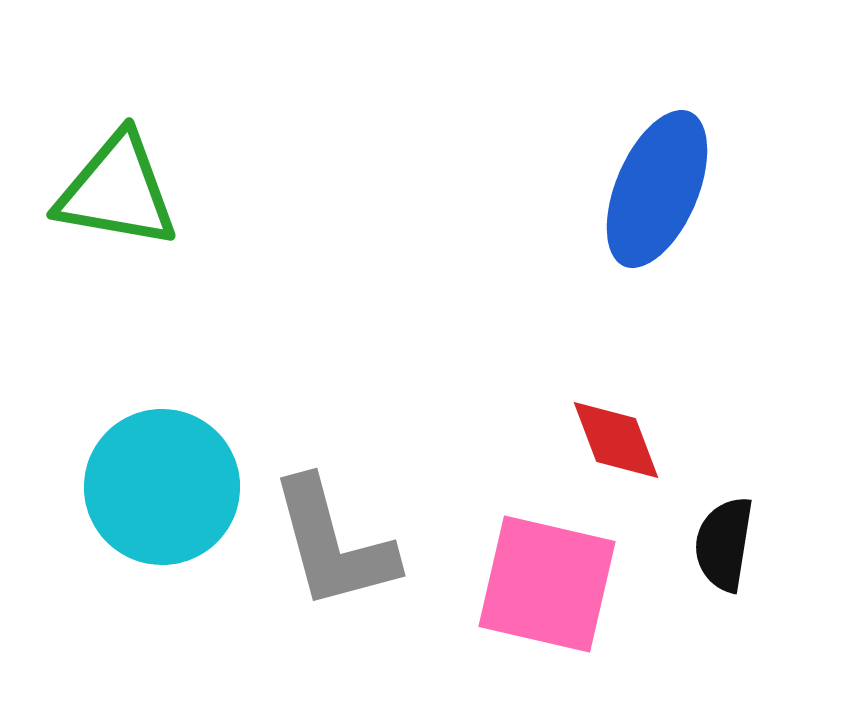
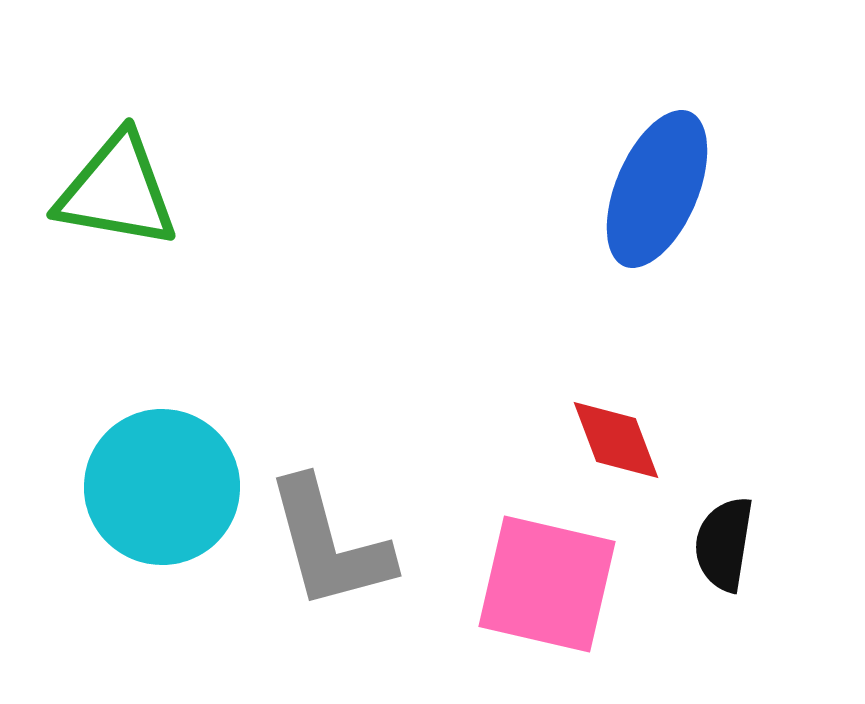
gray L-shape: moved 4 px left
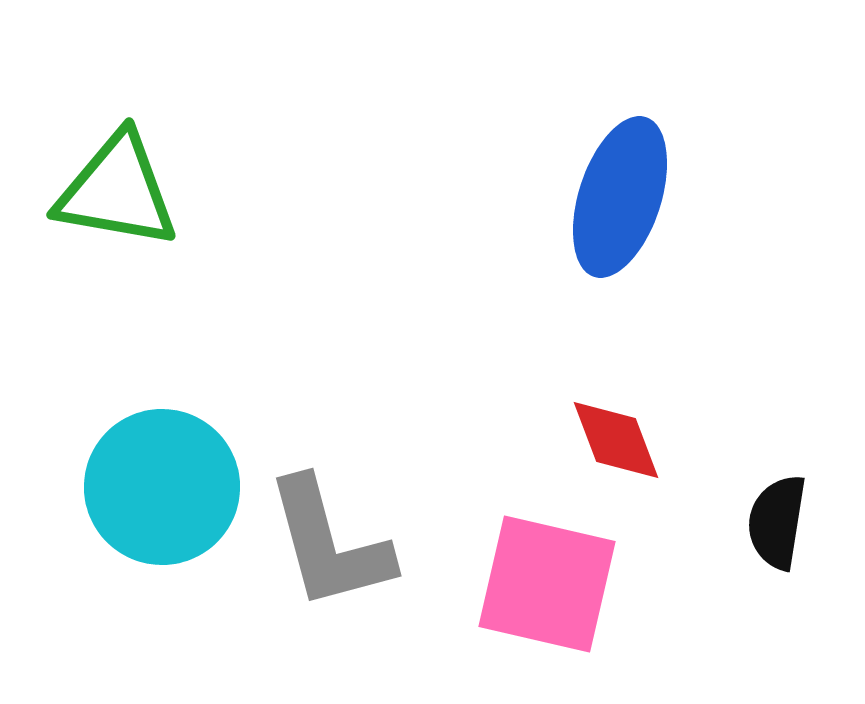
blue ellipse: moved 37 px left, 8 px down; rotated 5 degrees counterclockwise
black semicircle: moved 53 px right, 22 px up
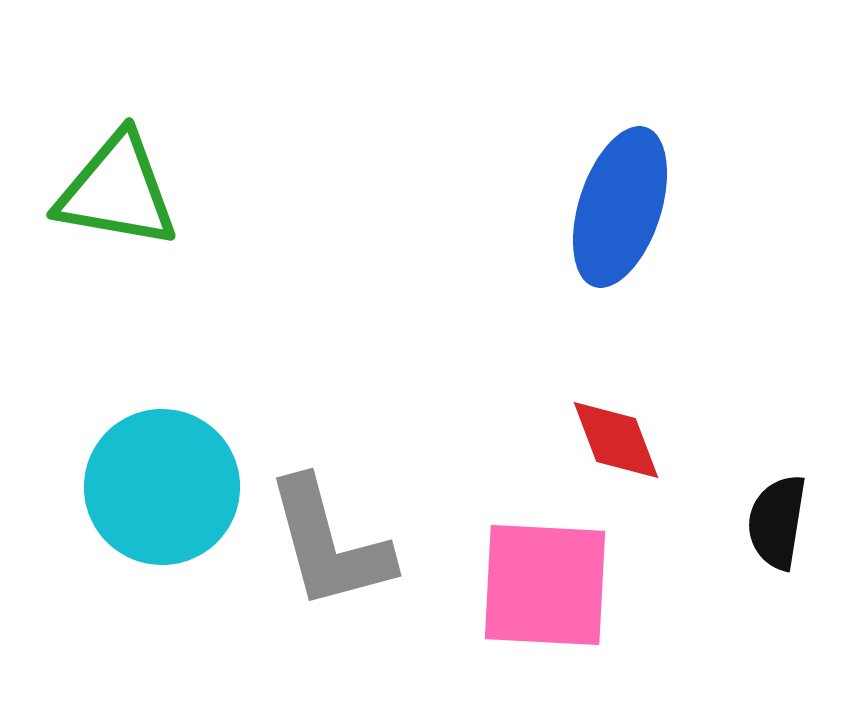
blue ellipse: moved 10 px down
pink square: moved 2 px left, 1 px down; rotated 10 degrees counterclockwise
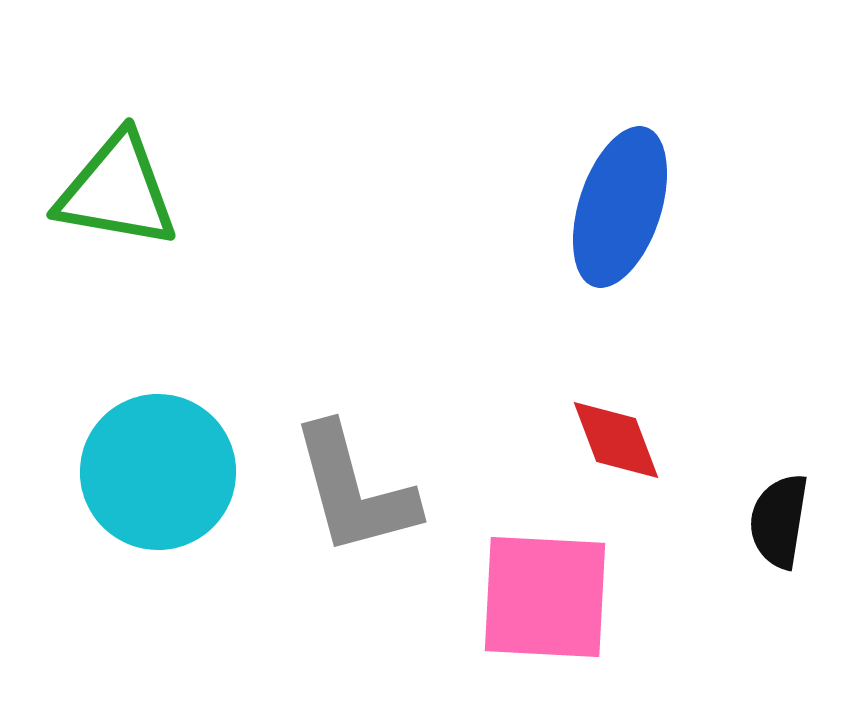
cyan circle: moved 4 px left, 15 px up
black semicircle: moved 2 px right, 1 px up
gray L-shape: moved 25 px right, 54 px up
pink square: moved 12 px down
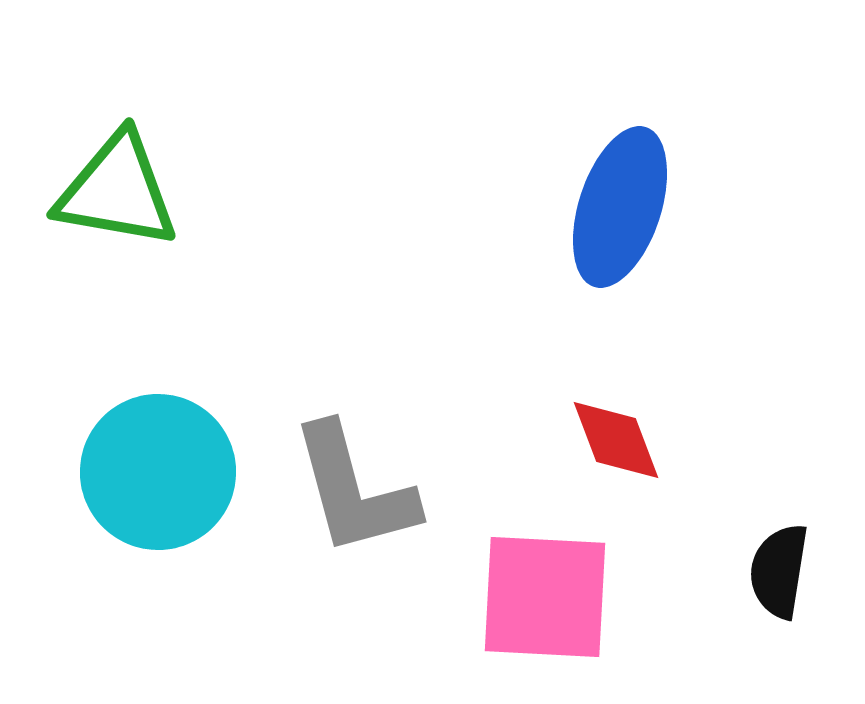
black semicircle: moved 50 px down
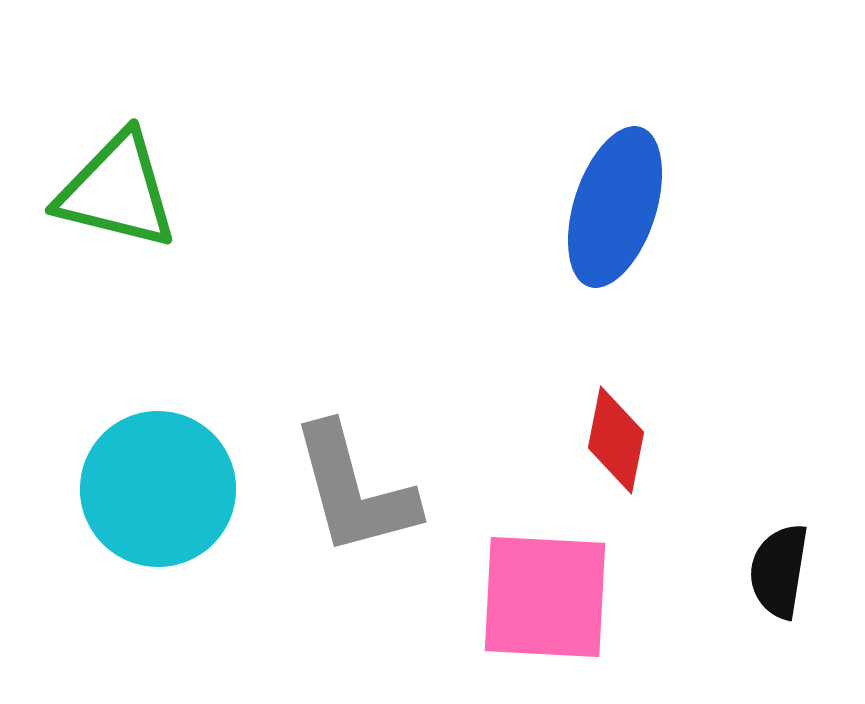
green triangle: rotated 4 degrees clockwise
blue ellipse: moved 5 px left
red diamond: rotated 32 degrees clockwise
cyan circle: moved 17 px down
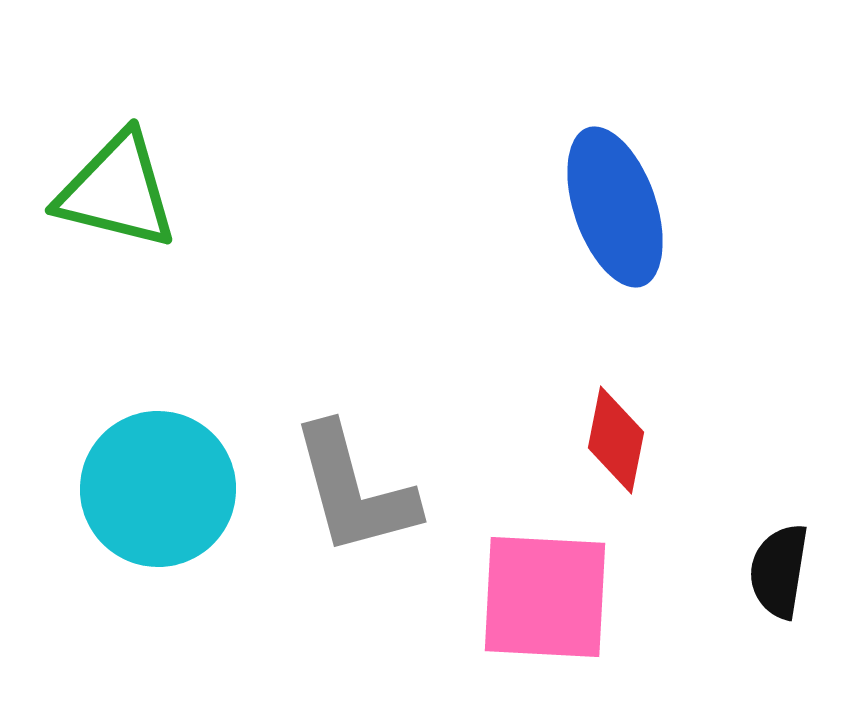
blue ellipse: rotated 37 degrees counterclockwise
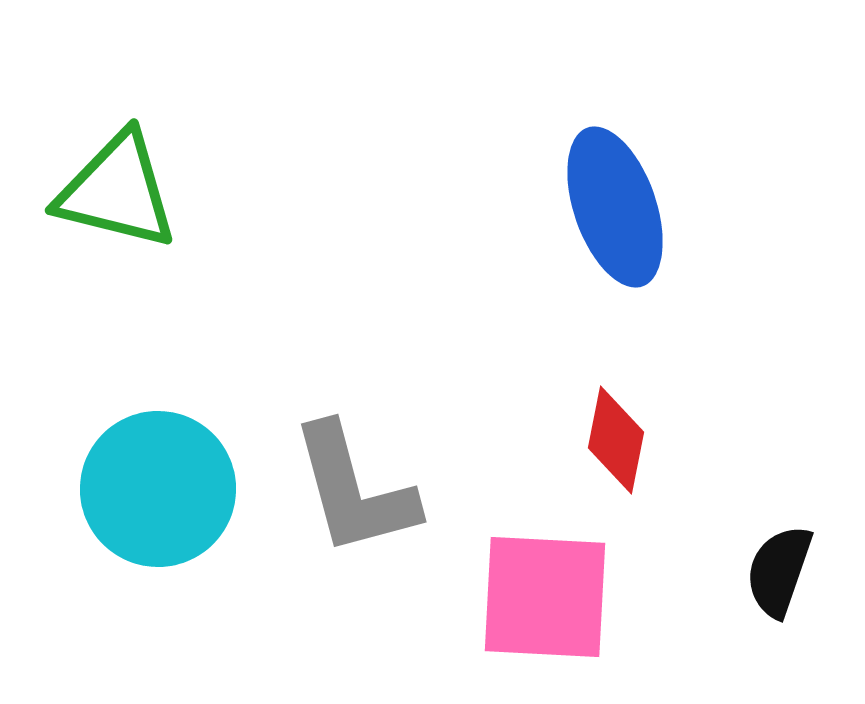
black semicircle: rotated 10 degrees clockwise
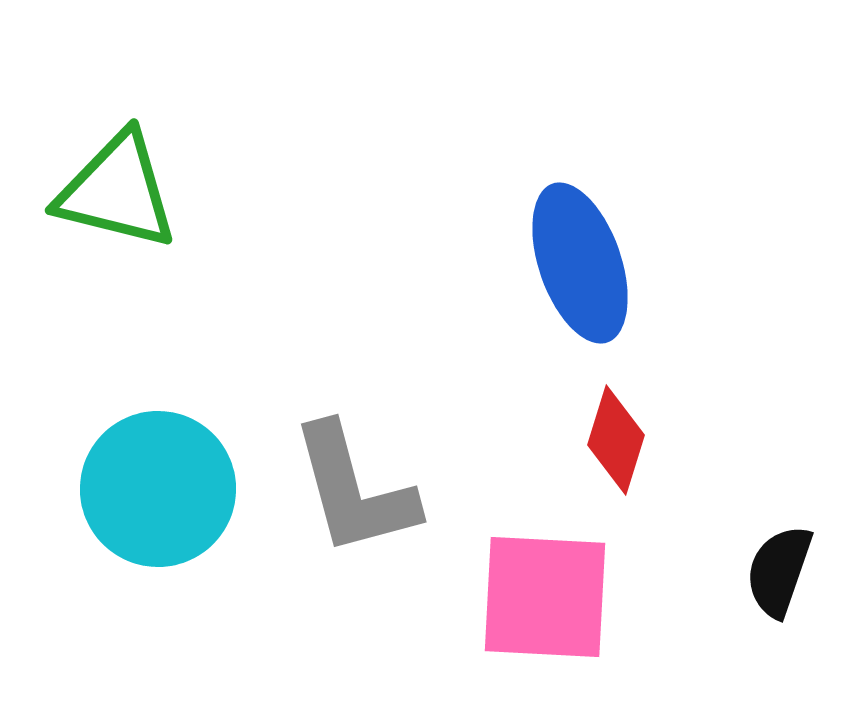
blue ellipse: moved 35 px left, 56 px down
red diamond: rotated 6 degrees clockwise
